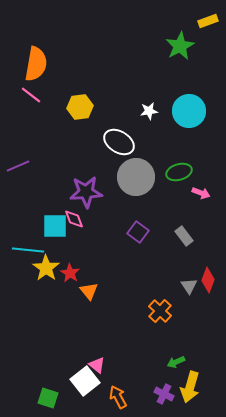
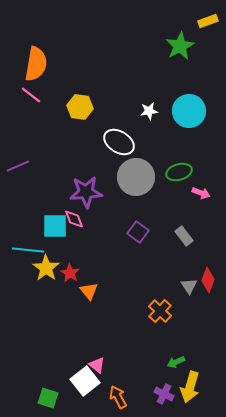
yellow hexagon: rotated 15 degrees clockwise
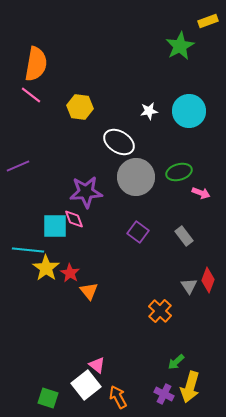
green arrow: rotated 18 degrees counterclockwise
white square: moved 1 px right, 4 px down
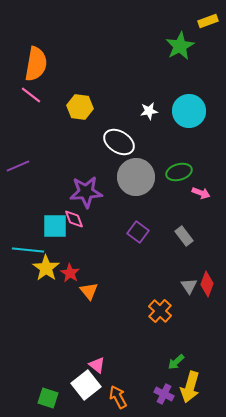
red diamond: moved 1 px left, 4 px down
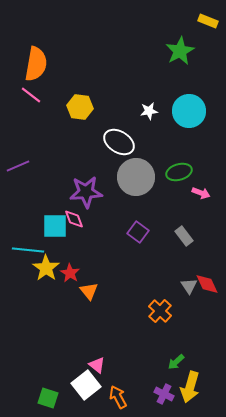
yellow rectangle: rotated 42 degrees clockwise
green star: moved 5 px down
red diamond: rotated 45 degrees counterclockwise
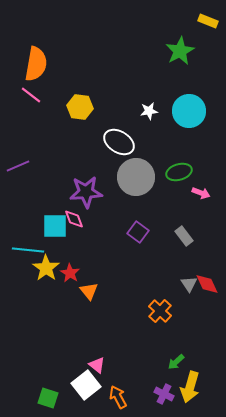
gray triangle: moved 2 px up
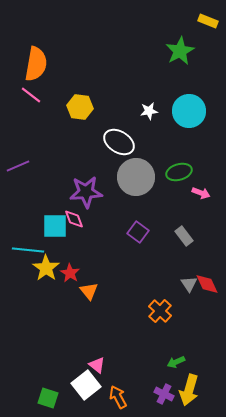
green arrow: rotated 18 degrees clockwise
yellow arrow: moved 1 px left, 3 px down
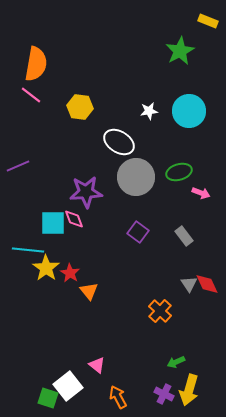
cyan square: moved 2 px left, 3 px up
white square: moved 18 px left, 1 px down
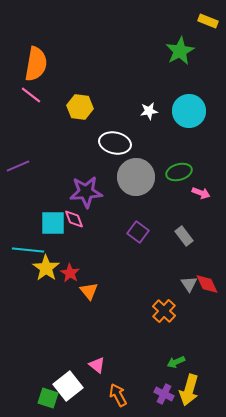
white ellipse: moved 4 px left, 1 px down; rotated 20 degrees counterclockwise
orange cross: moved 4 px right
orange arrow: moved 2 px up
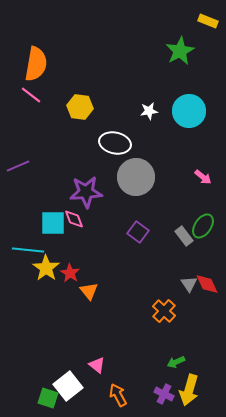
green ellipse: moved 24 px right, 54 px down; rotated 40 degrees counterclockwise
pink arrow: moved 2 px right, 16 px up; rotated 18 degrees clockwise
